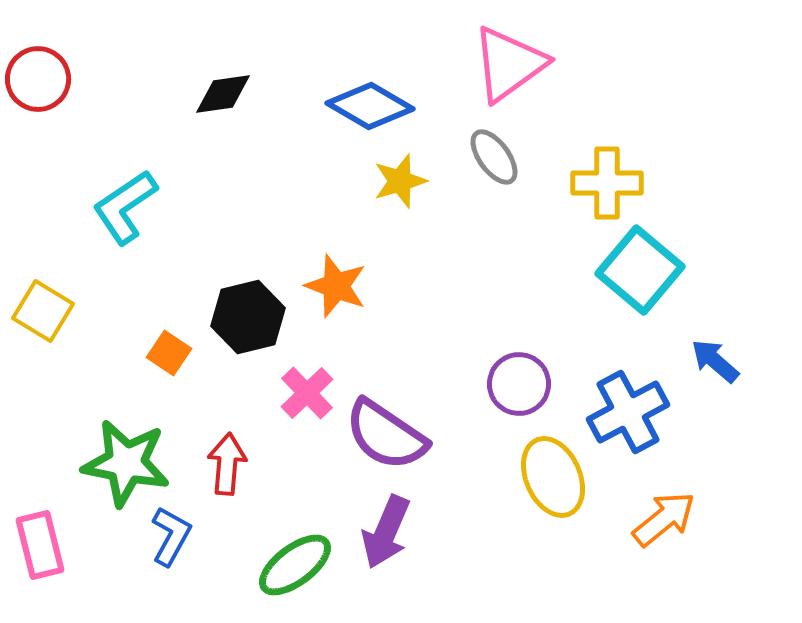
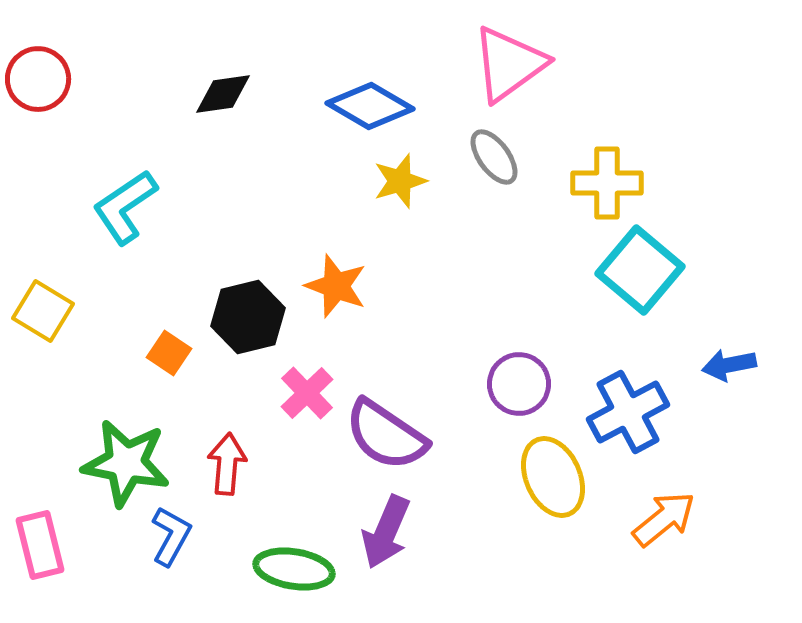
blue arrow: moved 14 px right, 4 px down; rotated 52 degrees counterclockwise
green ellipse: moved 1 px left, 4 px down; rotated 46 degrees clockwise
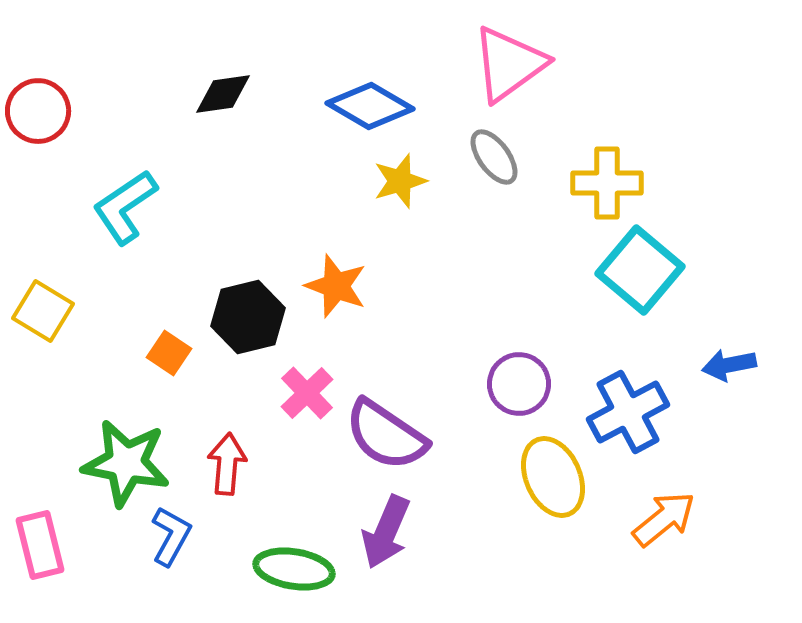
red circle: moved 32 px down
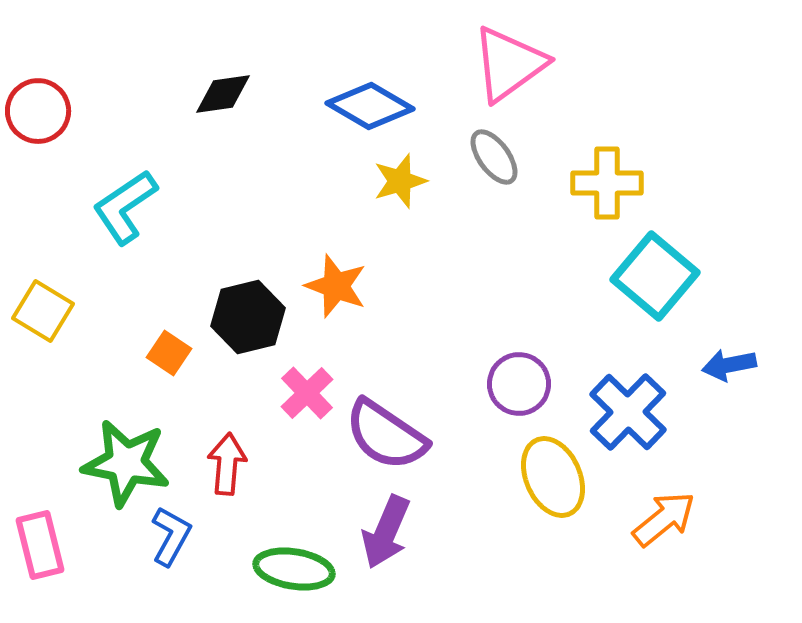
cyan square: moved 15 px right, 6 px down
blue cross: rotated 18 degrees counterclockwise
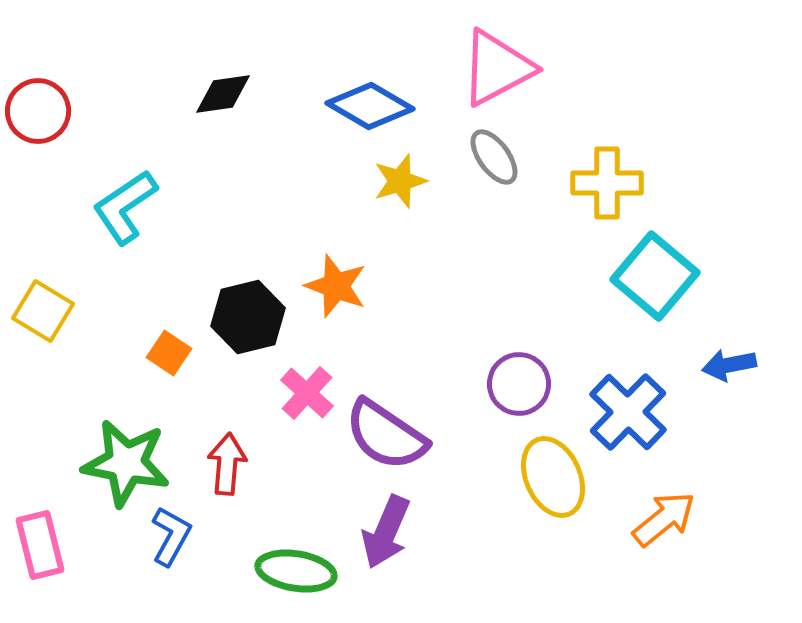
pink triangle: moved 12 px left, 4 px down; rotated 8 degrees clockwise
pink cross: rotated 4 degrees counterclockwise
green ellipse: moved 2 px right, 2 px down
